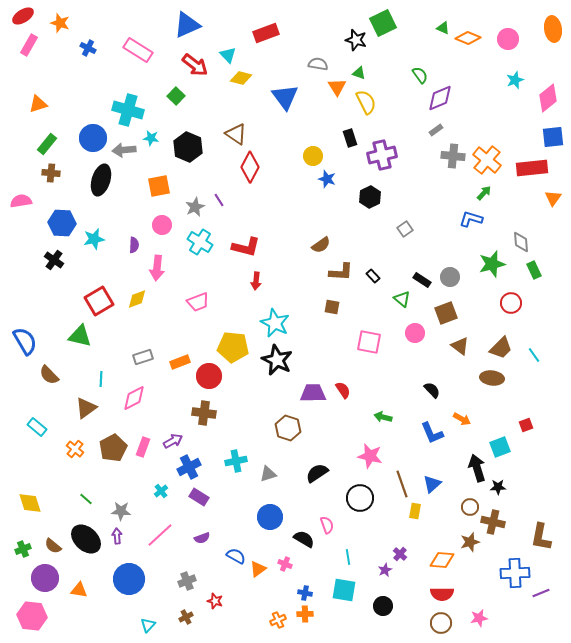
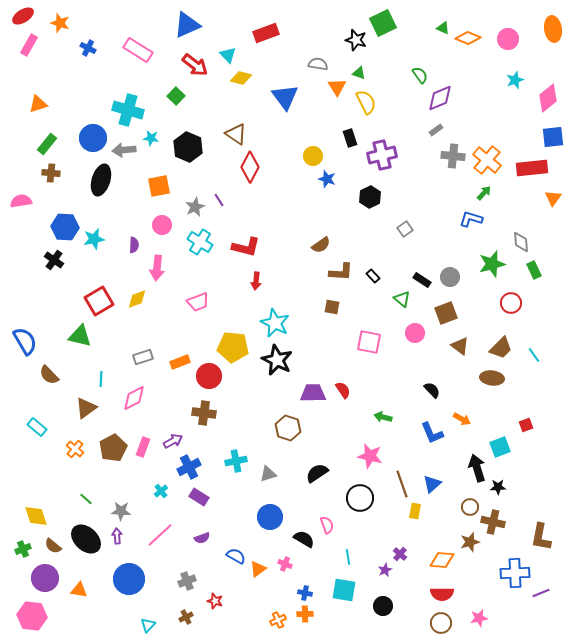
blue hexagon at (62, 223): moved 3 px right, 4 px down
yellow diamond at (30, 503): moved 6 px right, 13 px down
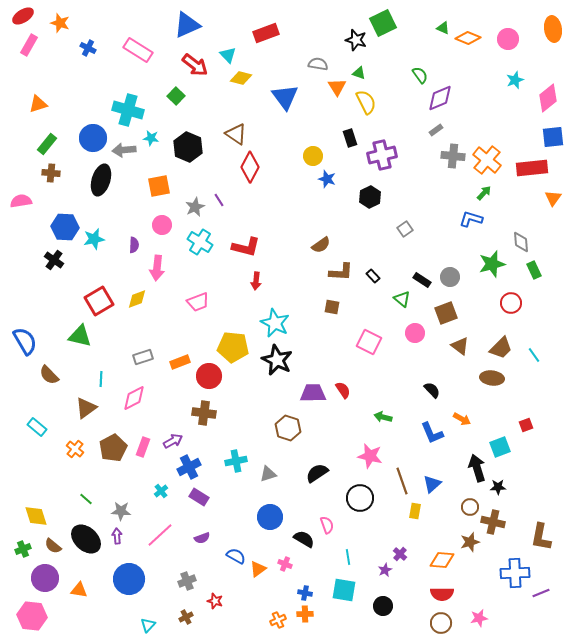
pink square at (369, 342): rotated 15 degrees clockwise
brown line at (402, 484): moved 3 px up
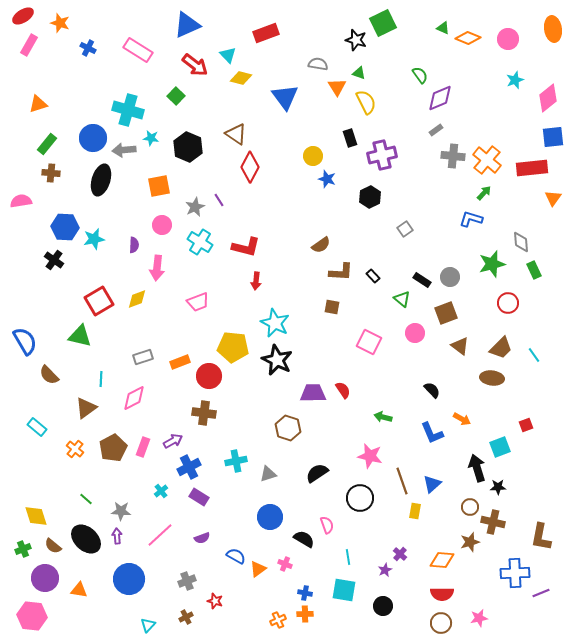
red circle at (511, 303): moved 3 px left
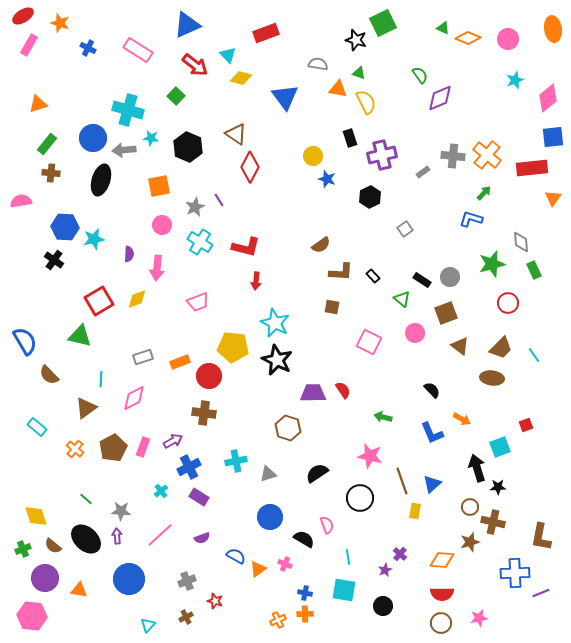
orange triangle at (337, 87): moved 1 px right, 2 px down; rotated 48 degrees counterclockwise
gray rectangle at (436, 130): moved 13 px left, 42 px down
orange cross at (487, 160): moved 5 px up
purple semicircle at (134, 245): moved 5 px left, 9 px down
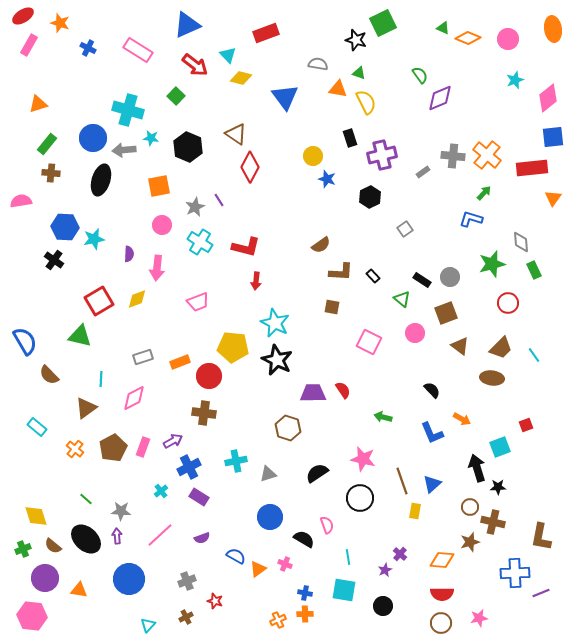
pink star at (370, 456): moved 7 px left, 3 px down
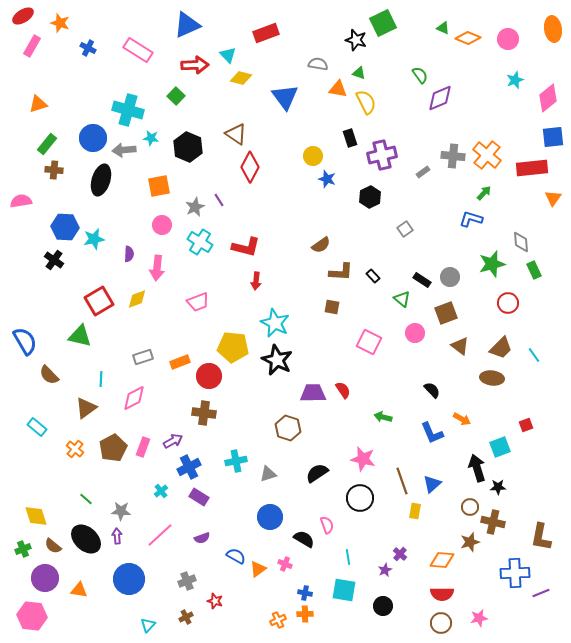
pink rectangle at (29, 45): moved 3 px right, 1 px down
red arrow at (195, 65): rotated 40 degrees counterclockwise
brown cross at (51, 173): moved 3 px right, 3 px up
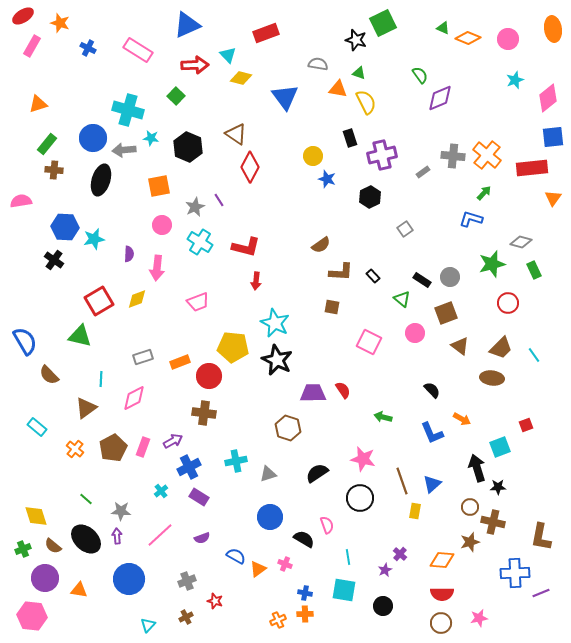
gray diamond at (521, 242): rotated 70 degrees counterclockwise
